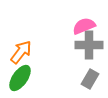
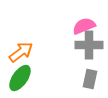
orange arrow: rotated 15 degrees clockwise
gray rectangle: rotated 18 degrees counterclockwise
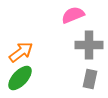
pink semicircle: moved 11 px left, 11 px up
green ellipse: rotated 8 degrees clockwise
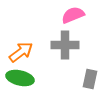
gray cross: moved 24 px left
green ellipse: rotated 60 degrees clockwise
